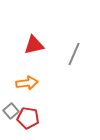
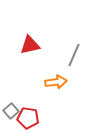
red triangle: moved 4 px left
gray line: moved 1 px down
orange arrow: moved 29 px right, 1 px up
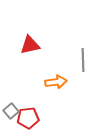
gray line: moved 9 px right, 5 px down; rotated 25 degrees counterclockwise
red pentagon: rotated 15 degrees counterclockwise
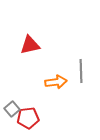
gray line: moved 2 px left, 11 px down
gray square: moved 1 px right, 2 px up
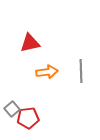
red triangle: moved 2 px up
orange arrow: moved 9 px left, 10 px up
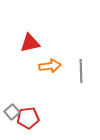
orange arrow: moved 3 px right, 6 px up
gray square: moved 3 px down
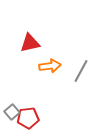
gray line: rotated 30 degrees clockwise
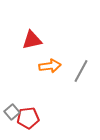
red triangle: moved 2 px right, 3 px up
